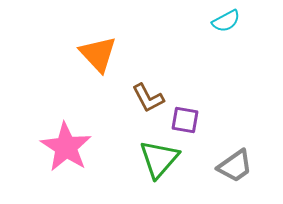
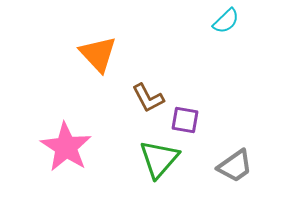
cyan semicircle: rotated 16 degrees counterclockwise
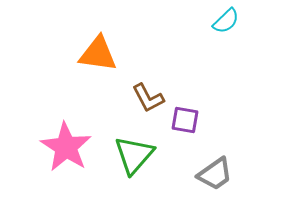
orange triangle: rotated 39 degrees counterclockwise
green triangle: moved 25 px left, 4 px up
gray trapezoid: moved 20 px left, 8 px down
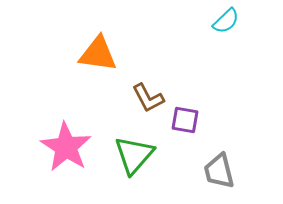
gray trapezoid: moved 4 px right, 3 px up; rotated 111 degrees clockwise
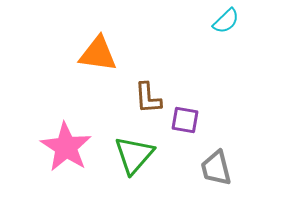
brown L-shape: rotated 24 degrees clockwise
gray trapezoid: moved 3 px left, 3 px up
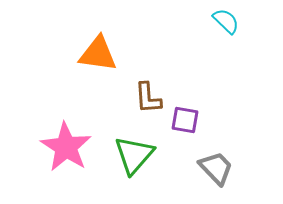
cyan semicircle: rotated 92 degrees counterclockwise
gray trapezoid: rotated 150 degrees clockwise
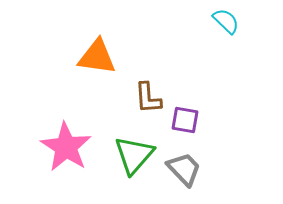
orange triangle: moved 1 px left, 3 px down
gray trapezoid: moved 32 px left, 1 px down
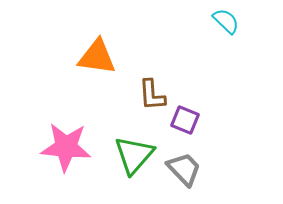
brown L-shape: moved 4 px right, 3 px up
purple square: rotated 12 degrees clockwise
pink star: rotated 27 degrees counterclockwise
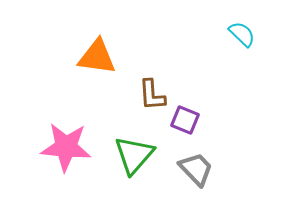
cyan semicircle: moved 16 px right, 13 px down
gray trapezoid: moved 12 px right
